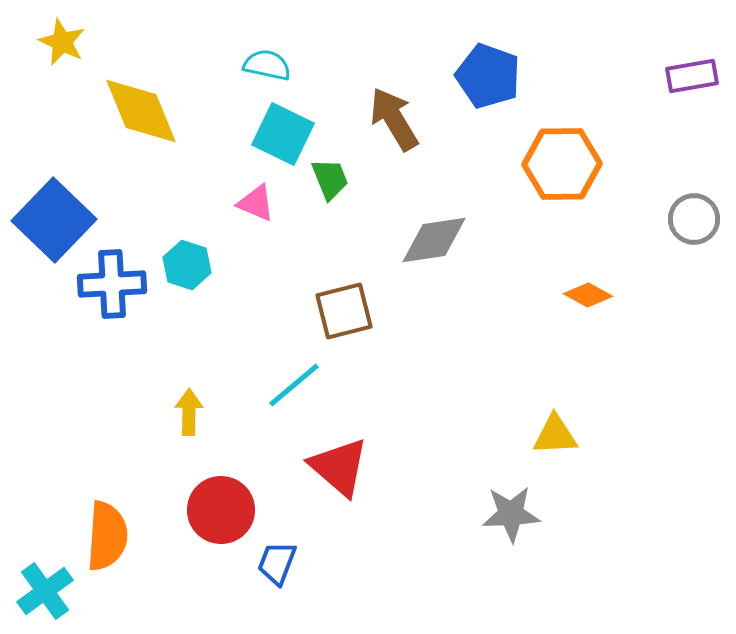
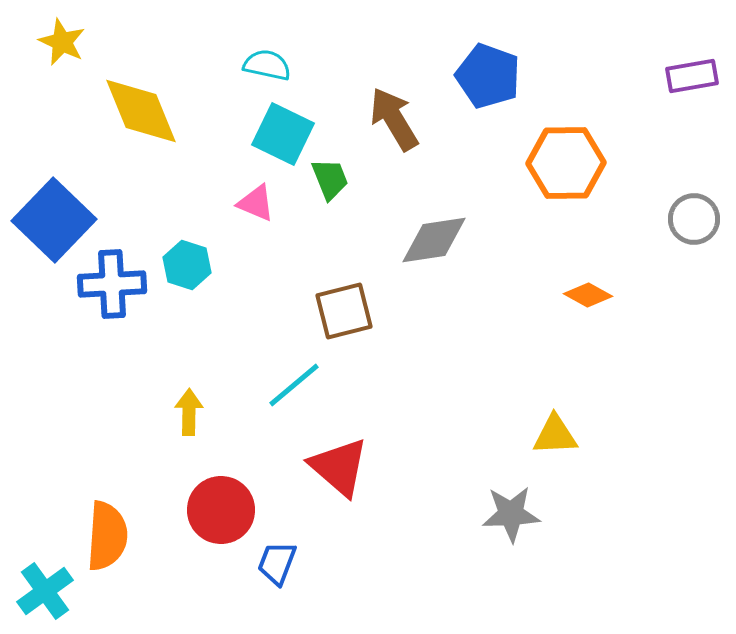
orange hexagon: moved 4 px right, 1 px up
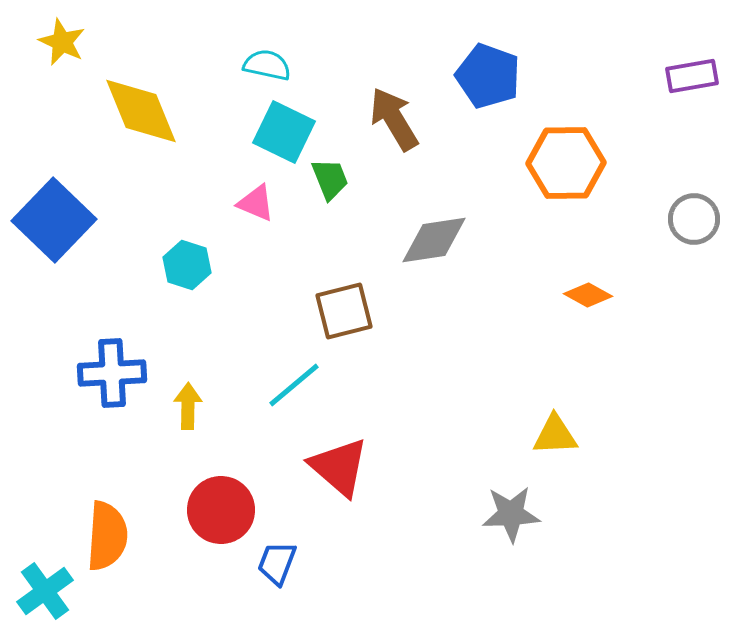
cyan square: moved 1 px right, 2 px up
blue cross: moved 89 px down
yellow arrow: moved 1 px left, 6 px up
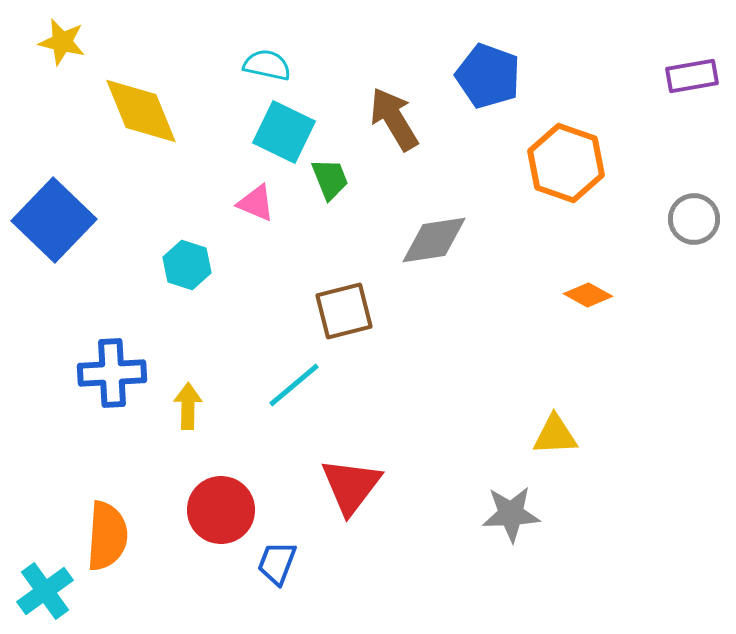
yellow star: rotated 12 degrees counterclockwise
orange hexagon: rotated 20 degrees clockwise
red triangle: moved 12 px right, 19 px down; rotated 26 degrees clockwise
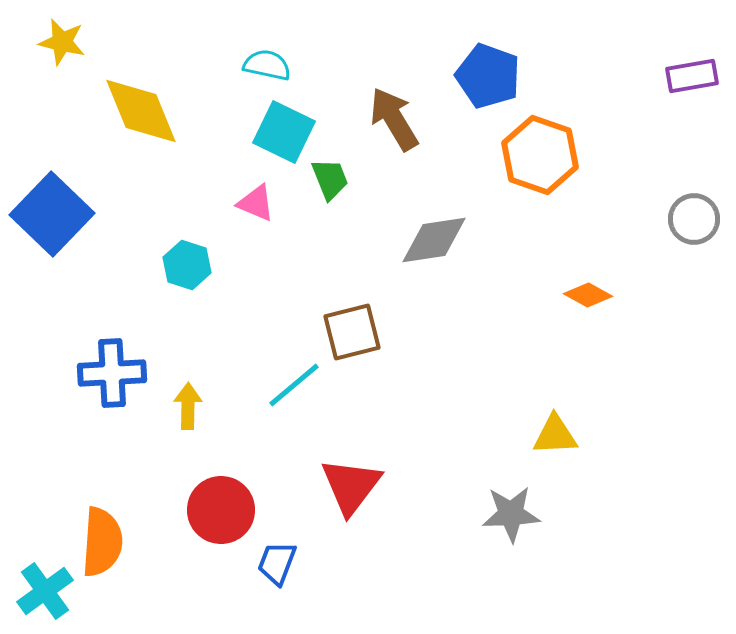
orange hexagon: moved 26 px left, 8 px up
blue square: moved 2 px left, 6 px up
brown square: moved 8 px right, 21 px down
orange semicircle: moved 5 px left, 6 px down
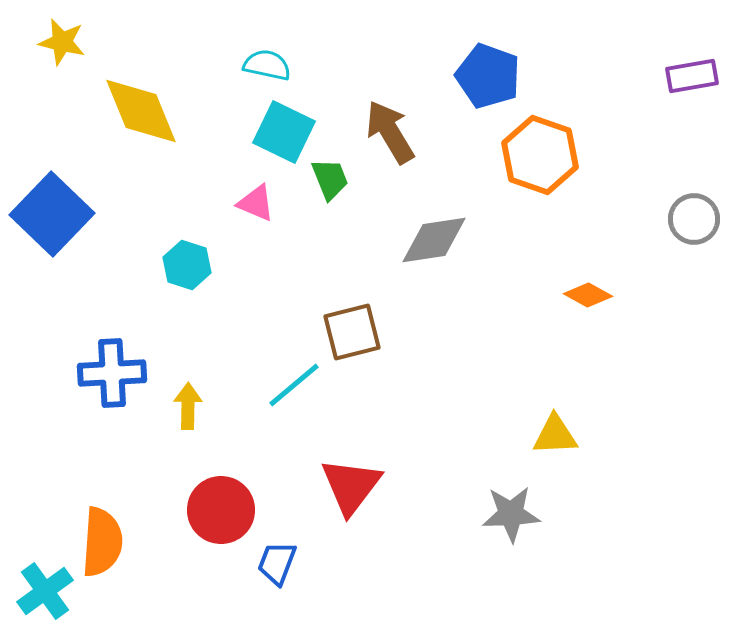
brown arrow: moved 4 px left, 13 px down
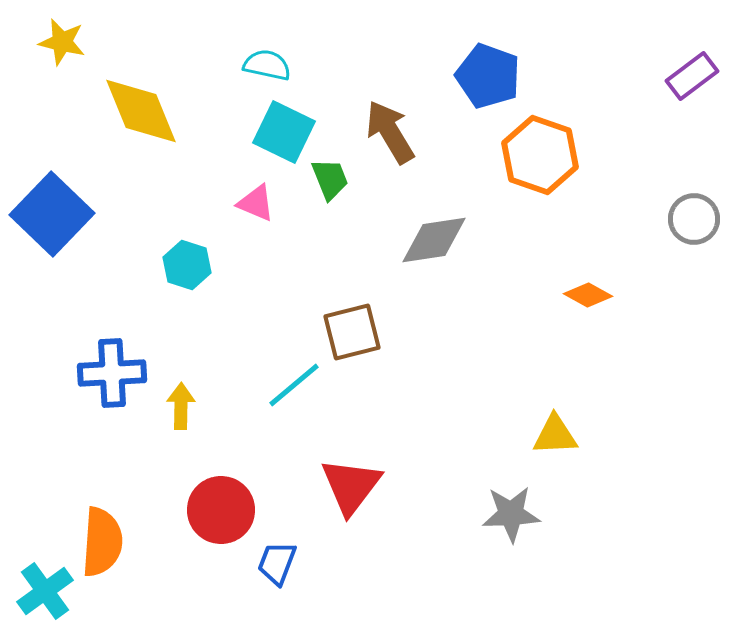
purple rectangle: rotated 27 degrees counterclockwise
yellow arrow: moved 7 px left
